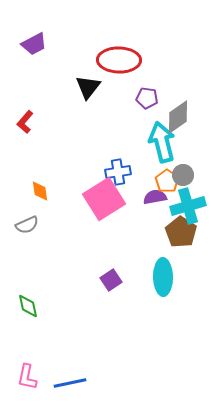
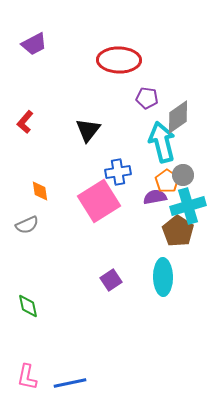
black triangle: moved 43 px down
pink square: moved 5 px left, 2 px down
brown pentagon: moved 3 px left, 1 px up
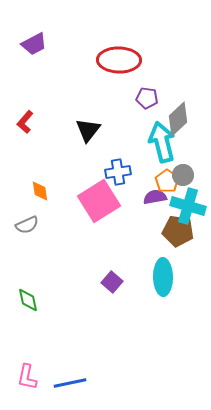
gray diamond: moved 2 px down; rotated 8 degrees counterclockwise
cyan cross: rotated 32 degrees clockwise
brown pentagon: rotated 24 degrees counterclockwise
purple square: moved 1 px right, 2 px down; rotated 15 degrees counterclockwise
green diamond: moved 6 px up
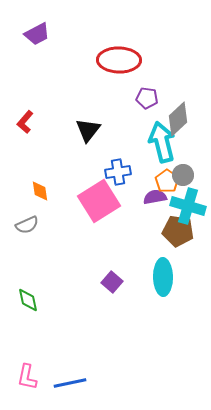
purple trapezoid: moved 3 px right, 10 px up
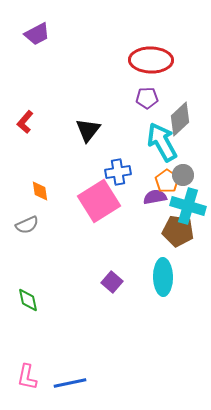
red ellipse: moved 32 px right
purple pentagon: rotated 10 degrees counterclockwise
gray diamond: moved 2 px right
cyan arrow: rotated 15 degrees counterclockwise
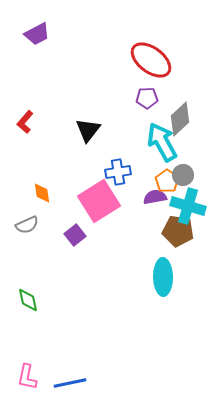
red ellipse: rotated 36 degrees clockwise
orange diamond: moved 2 px right, 2 px down
purple square: moved 37 px left, 47 px up; rotated 10 degrees clockwise
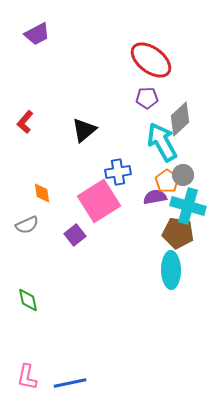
black triangle: moved 4 px left; rotated 12 degrees clockwise
brown pentagon: moved 2 px down
cyan ellipse: moved 8 px right, 7 px up
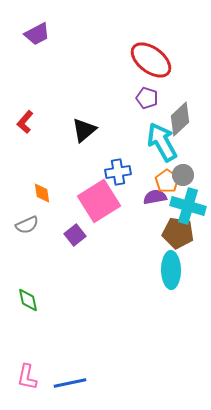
purple pentagon: rotated 20 degrees clockwise
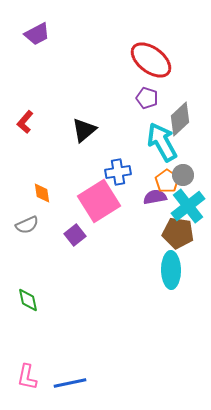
cyan cross: rotated 36 degrees clockwise
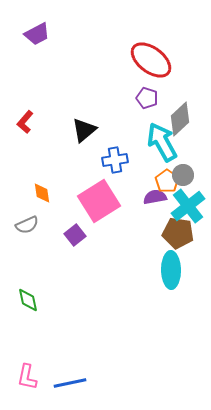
blue cross: moved 3 px left, 12 px up
